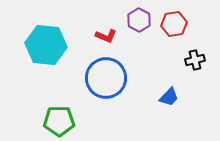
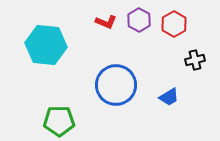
red hexagon: rotated 20 degrees counterclockwise
red L-shape: moved 14 px up
blue circle: moved 10 px right, 7 px down
blue trapezoid: rotated 15 degrees clockwise
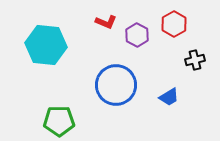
purple hexagon: moved 2 px left, 15 px down
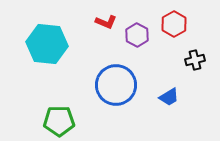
cyan hexagon: moved 1 px right, 1 px up
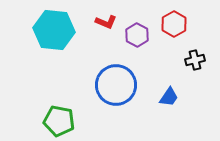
cyan hexagon: moved 7 px right, 14 px up
blue trapezoid: rotated 25 degrees counterclockwise
green pentagon: rotated 12 degrees clockwise
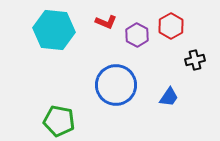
red hexagon: moved 3 px left, 2 px down
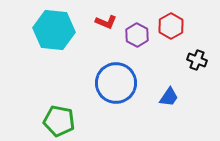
black cross: moved 2 px right; rotated 36 degrees clockwise
blue circle: moved 2 px up
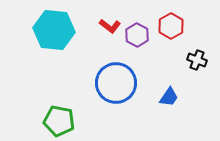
red L-shape: moved 4 px right, 4 px down; rotated 15 degrees clockwise
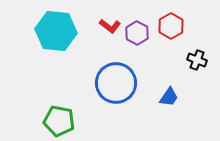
cyan hexagon: moved 2 px right, 1 px down
purple hexagon: moved 2 px up
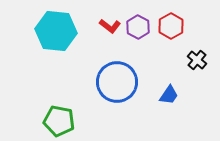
purple hexagon: moved 1 px right, 6 px up
black cross: rotated 18 degrees clockwise
blue circle: moved 1 px right, 1 px up
blue trapezoid: moved 2 px up
